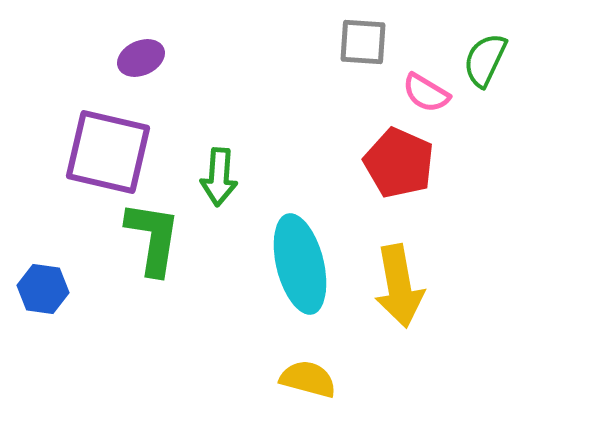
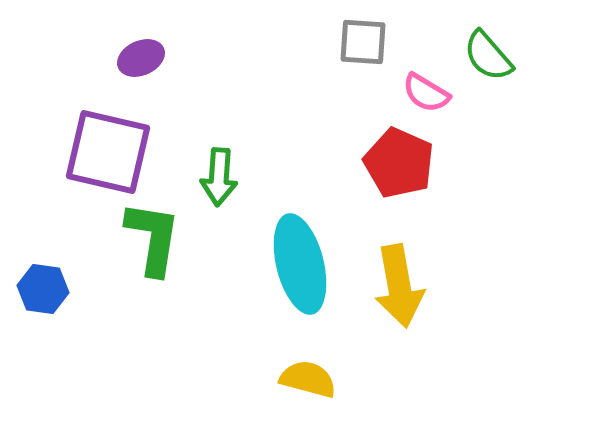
green semicircle: moved 3 px right, 4 px up; rotated 66 degrees counterclockwise
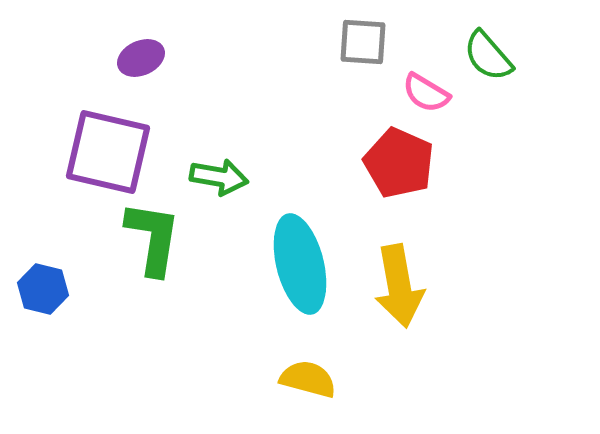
green arrow: rotated 84 degrees counterclockwise
blue hexagon: rotated 6 degrees clockwise
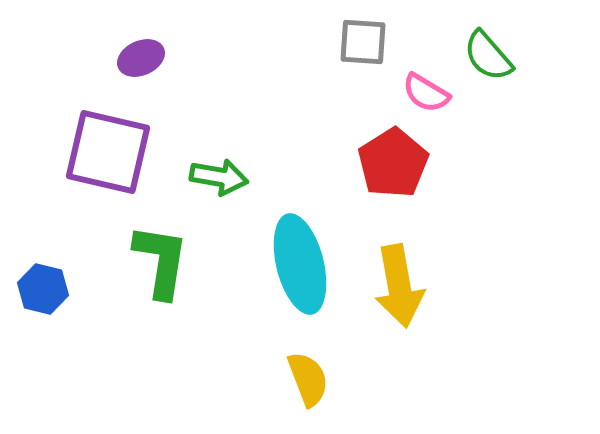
red pentagon: moved 6 px left; rotated 16 degrees clockwise
green L-shape: moved 8 px right, 23 px down
yellow semicircle: rotated 54 degrees clockwise
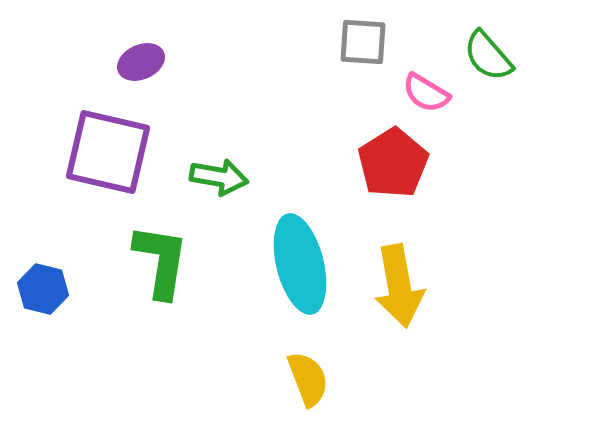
purple ellipse: moved 4 px down
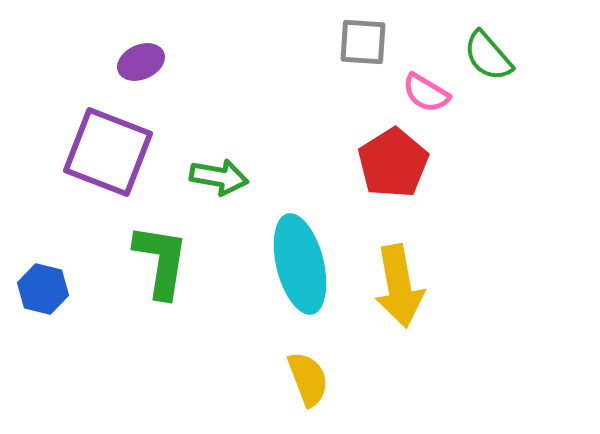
purple square: rotated 8 degrees clockwise
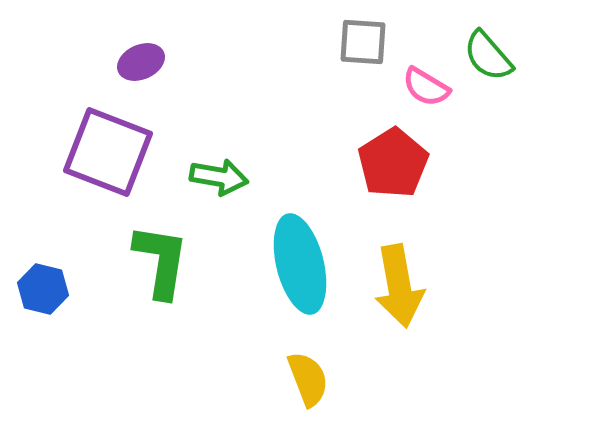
pink semicircle: moved 6 px up
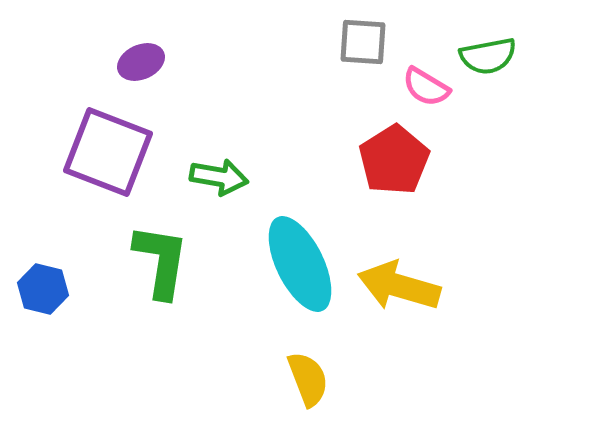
green semicircle: rotated 60 degrees counterclockwise
red pentagon: moved 1 px right, 3 px up
cyan ellipse: rotated 12 degrees counterclockwise
yellow arrow: rotated 116 degrees clockwise
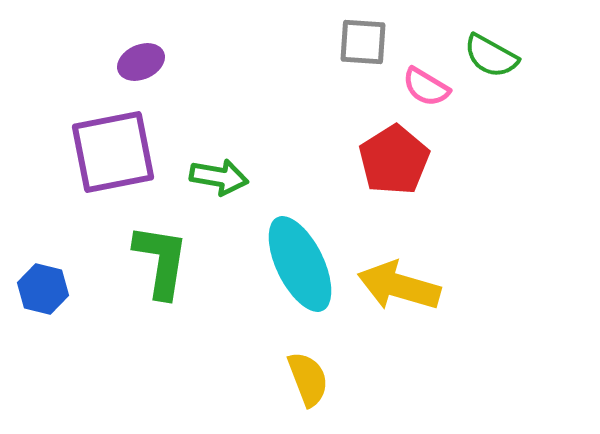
green semicircle: moved 3 px right; rotated 40 degrees clockwise
purple square: moved 5 px right; rotated 32 degrees counterclockwise
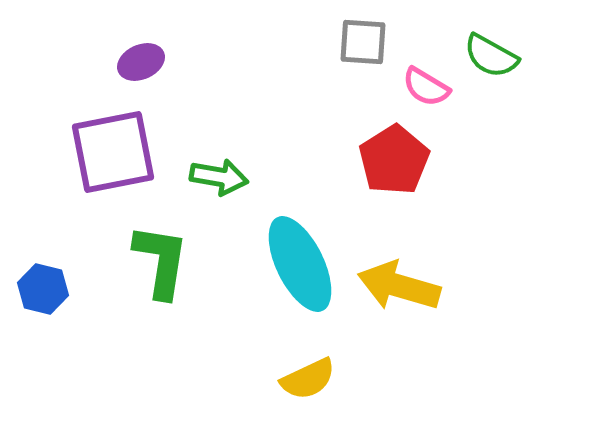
yellow semicircle: rotated 86 degrees clockwise
